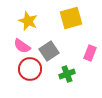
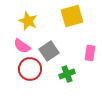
yellow square: moved 1 px right, 2 px up
pink rectangle: rotated 14 degrees counterclockwise
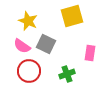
gray square: moved 3 px left, 7 px up; rotated 30 degrees counterclockwise
red circle: moved 1 px left, 2 px down
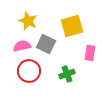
yellow square: moved 10 px down
pink semicircle: rotated 132 degrees clockwise
